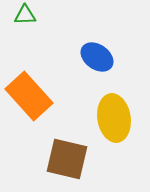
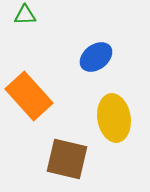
blue ellipse: moved 1 px left; rotated 72 degrees counterclockwise
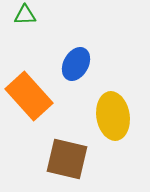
blue ellipse: moved 20 px left, 7 px down; rotated 24 degrees counterclockwise
yellow ellipse: moved 1 px left, 2 px up
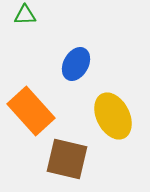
orange rectangle: moved 2 px right, 15 px down
yellow ellipse: rotated 18 degrees counterclockwise
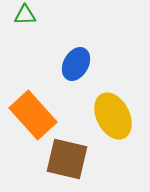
orange rectangle: moved 2 px right, 4 px down
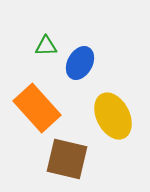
green triangle: moved 21 px right, 31 px down
blue ellipse: moved 4 px right, 1 px up
orange rectangle: moved 4 px right, 7 px up
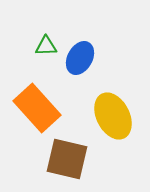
blue ellipse: moved 5 px up
